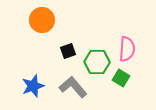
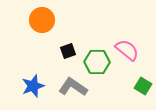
pink semicircle: moved 1 px down; rotated 55 degrees counterclockwise
green square: moved 22 px right, 8 px down
gray L-shape: rotated 16 degrees counterclockwise
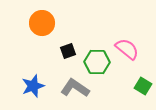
orange circle: moved 3 px down
pink semicircle: moved 1 px up
gray L-shape: moved 2 px right, 1 px down
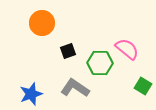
green hexagon: moved 3 px right, 1 px down
blue star: moved 2 px left, 8 px down
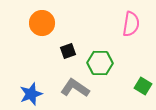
pink semicircle: moved 4 px right, 25 px up; rotated 60 degrees clockwise
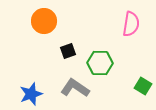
orange circle: moved 2 px right, 2 px up
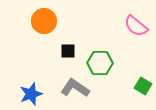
pink semicircle: moved 5 px right, 2 px down; rotated 120 degrees clockwise
black square: rotated 21 degrees clockwise
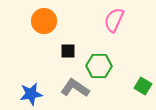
pink semicircle: moved 22 px left, 6 px up; rotated 75 degrees clockwise
green hexagon: moved 1 px left, 3 px down
blue star: rotated 10 degrees clockwise
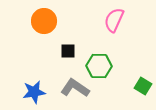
blue star: moved 3 px right, 2 px up
